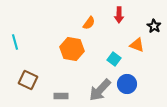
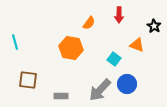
orange hexagon: moved 1 px left, 1 px up
brown square: rotated 18 degrees counterclockwise
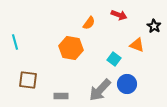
red arrow: rotated 70 degrees counterclockwise
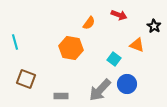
brown square: moved 2 px left, 1 px up; rotated 12 degrees clockwise
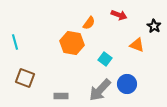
orange hexagon: moved 1 px right, 5 px up
cyan square: moved 9 px left
brown square: moved 1 px left, 1 px up
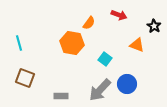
cyan line: moved 4 px right, 1 px down
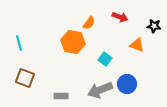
red arrow: moved 1 px right, 2 px down
black star: rotated 24 degrees counterclockwise
orange hexagon: moved 1 px right, 1 px up
gray arrow: rotated 25 degrees clockwise
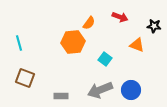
orange hexagon: rotated 15 degrees counterclockwise
blue circle: moved 4 px right, 6 px down
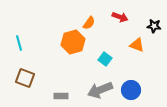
orange hexagon: rotated 10 degrees counterclockwise
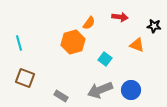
red arrow: rotated 14 degrees counterclockwise
gray rectangle: rotated 32 degrees clockwise
